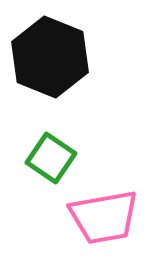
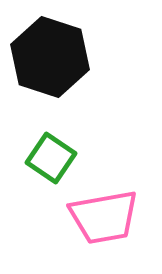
black hexagon: rotated 4 degrees counterclockwise
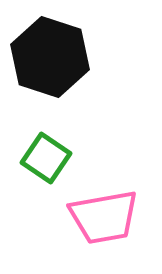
green square: moved 5 px left
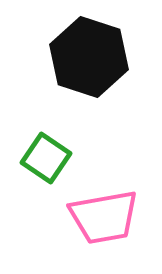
black hexagon: moved 39 px right
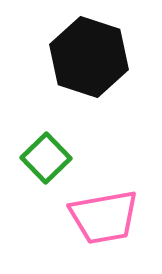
green square: rotated 12 degrees clockwise
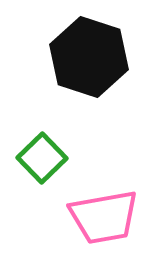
green square: moved 4 px left
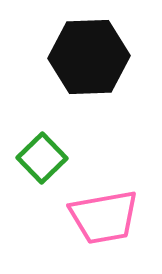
black hexagon: rotated 20 degrees counterclockwise
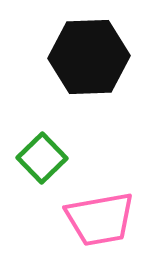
pink trapezoid: moved 4 px left, 2 px down
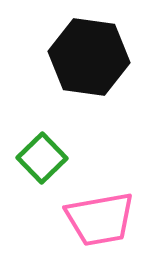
black hexagon: rotated 10 degrees clockwise
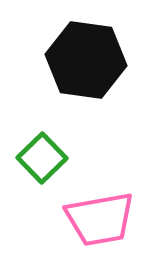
black hexagon: moved 3 px left, 3 px down
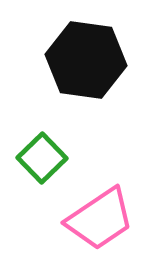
pink trapezoid: rotated 24 degrees counterclockwise
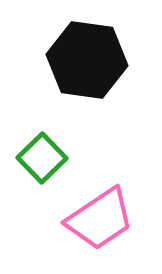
black hexagon: moved 1 px right
